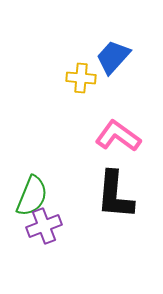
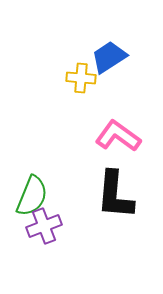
blue trapezoid: moved 4 px left; rotated 15 degrees clockwise
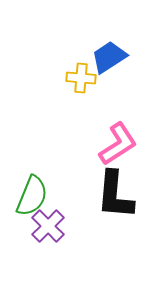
pink L-shape: moved 8 px down; rotated 111 degrees clockwise
purple cross: moved 4 px right; rotated 24 degrees counterclockwise
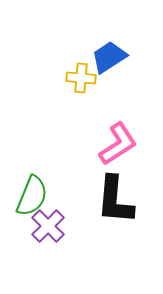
black L-shape: moved 5 px down
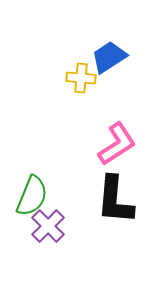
pink L-shape: moved 1 px left
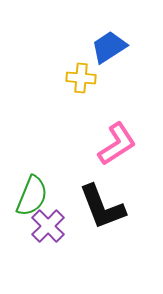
blue trapezoid: moved 10 px up
black L-shape: moved 13 px left, 7 px down; rotated 26 degrees counterclockwise
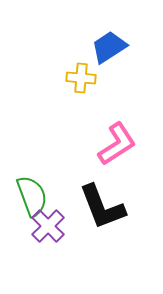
green semicircle: rotated 42 degrees counterclockwise
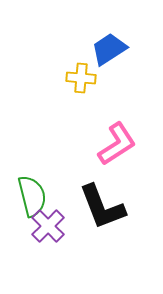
blue trapezoid: moved 2 px down
green semicircle: rotated 6 degrees clockwise
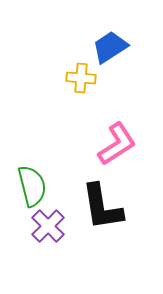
blue trapezoid: moved 1 px right, 2 px up
green semicircle: moved 10 px up
black L-shape: rotated 12 degrees clockwise
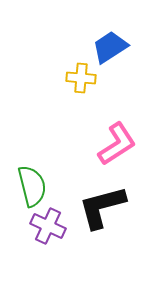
black L-shape: rotated 84 degrees clockwise
purple cross: rotated 20 degrees counterclockwise
